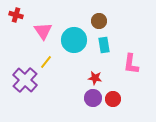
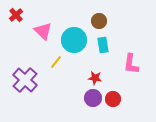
red cross: rotated 32 degrees clockwise
pink triangle: rotated 12 degrees counterclockwise
cyan rectangle: moved 1 px left
yellow line: moved 10 px right
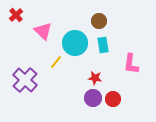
cyan circle: moved 1 px right, 3 px down
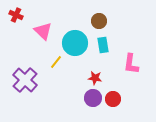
red cross: rotated 24 degrees counterclockwise
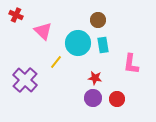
brown circle: moved 1 px left, 1 px up
cyan circle: moved 3 px right
red circle: moved 4 px right
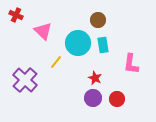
red star: rotated 16 degrees clockwise
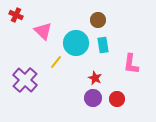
cyan circle: moved 2 px left
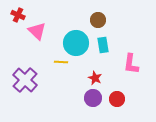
red cross: moved 2 px right
pink triangle: moved 6 px left
yellow line: moved 5 px right; rotated 56 degrees clockwise
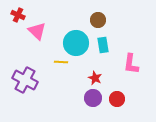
purple cross: rotated 15 degrees counterclockwise
